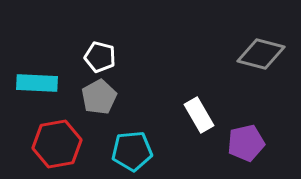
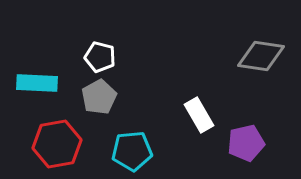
gray diamond: moved 2 px down; rotated 6 degrees counterclockwise
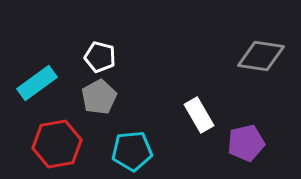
cyan rectangle: rotated 39 degrees counterclockwise
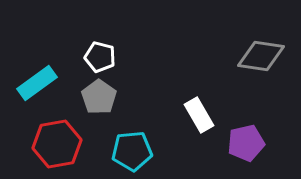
gray pentagon: rotated 8 degrees counterclockwise
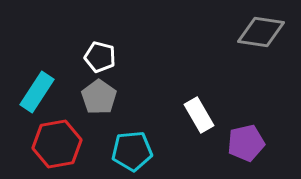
gray diamond: moved 24 px up
cyan rectangle: moved 9 px down; rotated 21 degrees counterclockwise
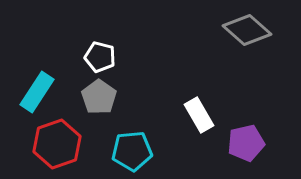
gray diamond: moved 14 px left, 2 px up; rotated 33 degrees clockwise
red hexagon: rotated 9 degrees counterclockwise
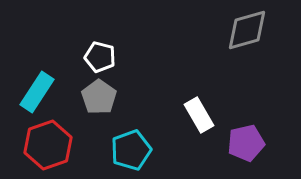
gray diamond: rotated 57 degrees counterclockwise
red hexagon: moved 9 px left, 1 px down
cyan pentagon: moved 1 px left, 1 px up; rotated 15 degrees counterclockwise
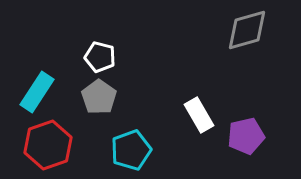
purple pentagon: moved 7 px up
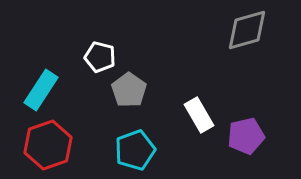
cyan rectangle: moved 4 px right, 2 px up
gray pentagon: moved 30 px right, 7 px up
cyan pentagon: moved 4 px right
